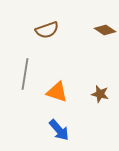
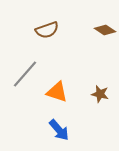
gray line: rotated 32 degrees clockwise
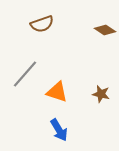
brown semicircle: moved 5 px left, 6 px up
brown star: moved 1 px right
blue arrow: rotated 10 degrees clockwise
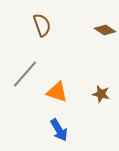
brown semicircle: moved 1 px down; rotated 90 degrees counterclockwise
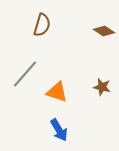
brown semicircle: rotated 35 degrees clockwise
brown diamond: moved 1 px left, 1 px down
brown star: moved 1 px right, 7 px up
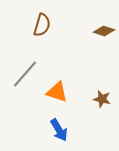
brown diamond: rotated 15 degrees counterclockwise
brown star: moved 12 px down
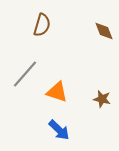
brown diamond: rotated 50 degrees clockwise
blue arrow: rotated 15 degrees counterclockwise
